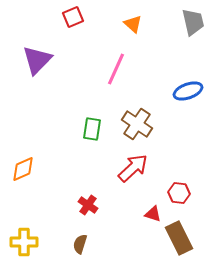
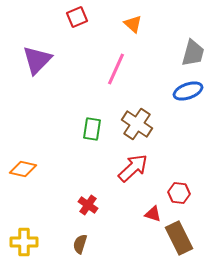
red square: moved 4 px right
gray trapezoid: moved 31 px down; rotated 28 degrees clockwise
orange diamond: rotated 36 degrees clockwise
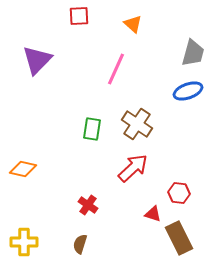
red square: moved 2 px right, 1 px up; rotated 20 degrees clockwise
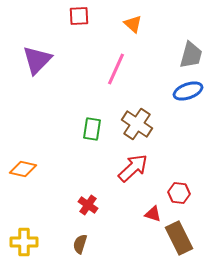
gray trapezoid: moved 2 px left, 2 px down
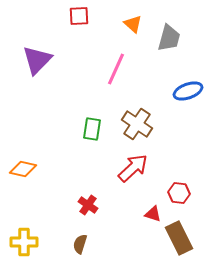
gray trapezoid: moved 22 px left, 17 px up
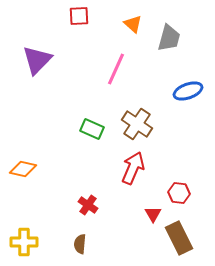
green rectangle: rotated 75 degrees counterclockwise
red arrow: rotated 24 degrees counterclockwise
red triangle: rotated 42 degrees clockwise
brown semicircle: rotated 12 degrees counterclockwise
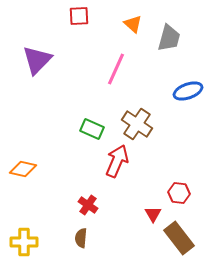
red arrow: moved 16 px left, 7 px up
brown rectangle: rotated 12 degrees counterclockwise
brown semicircle: moved 1 px right, 6 px up
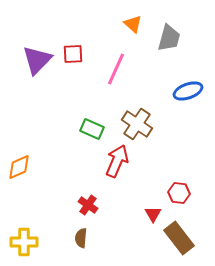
red square: moved 6 px left, 38 px down
orange diamond: moved 4 px left, 2 px up; rotated 36 degrees counterclockwise
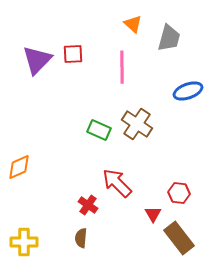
pink line: moved 6 px right, 2 px up; rotated 24 degrees counterclockwise
green rectangle: moved 7 px right, 1 px down
red arrow: moved 22 px down; rotated 68 degrees counterclockwise
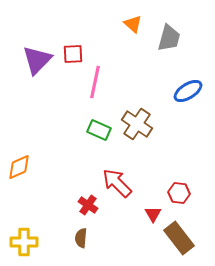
pink line: moved 27 px left, 15 px down; rotated 12 degrees clockwise
blue ellipse: rotated 12 degrees counterclockwise
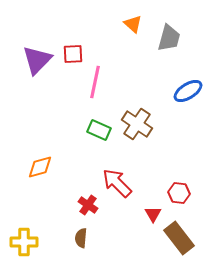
orange diamond: moved 21 px right; rotated 8 degrees clockwise
